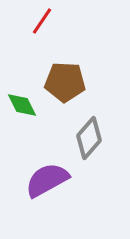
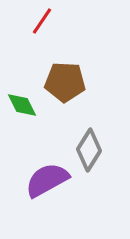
gray diamond: moved 12 px down; rotated 9 degrees counterclockwise
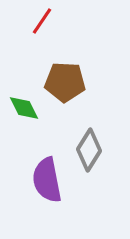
green diamond: moved 2 px right, 3 px down
purple semicircle: rotated 72 degrees counterclockwise
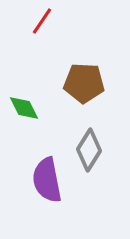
brown pentagon: moved 19 px right, 1 px down
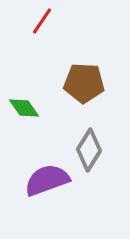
green diamond: rotated 8 degrees counterclockwise
purple semicircle: rotated 81 degrees clockwise
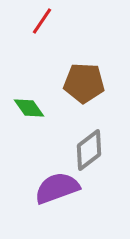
green diamond: moved 5 px right
gray diamond: rotated 21 degrees clockwise
purple semicircle: moved 10 px right, 8 px down
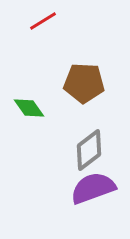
red line: moved 1 px right; rotated 24 degrees clockwise
purple semicircle: moved 36 px right
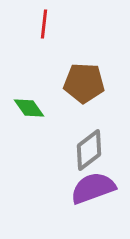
red line: moved 1 px right, 3 px down; rotated 52 degrees counterclockwise
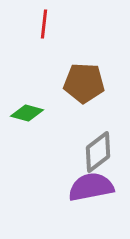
green diamond: moved 2 px left, 5 px down; rotated 40 degrees counterclockwise
gray diamond: moved 9 px right, 2 px down
purple semicircle: moved 2 px left, 1 px up; rotated 9 degrees clockwise
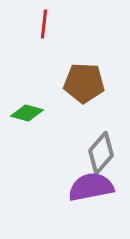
gray diamond: moved 3 px right, 1 px down; rotated 12 degrees counterclockwise
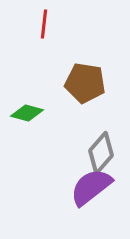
brown pentagon: moved 1 px right; rotated 6 degrees clockwise
purple semicircle: rotated 27 degrees counterclockwise
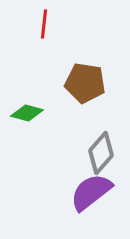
purple semicircle: moved 5 px down
